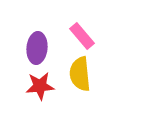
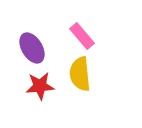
purple ellipse: moved 5 px left; rotated 36 degrees counterclockwise
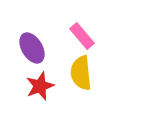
yellow semicircle: moved 1 px right, 1 px up
red star: rotated 16 degrees counterclockwise
